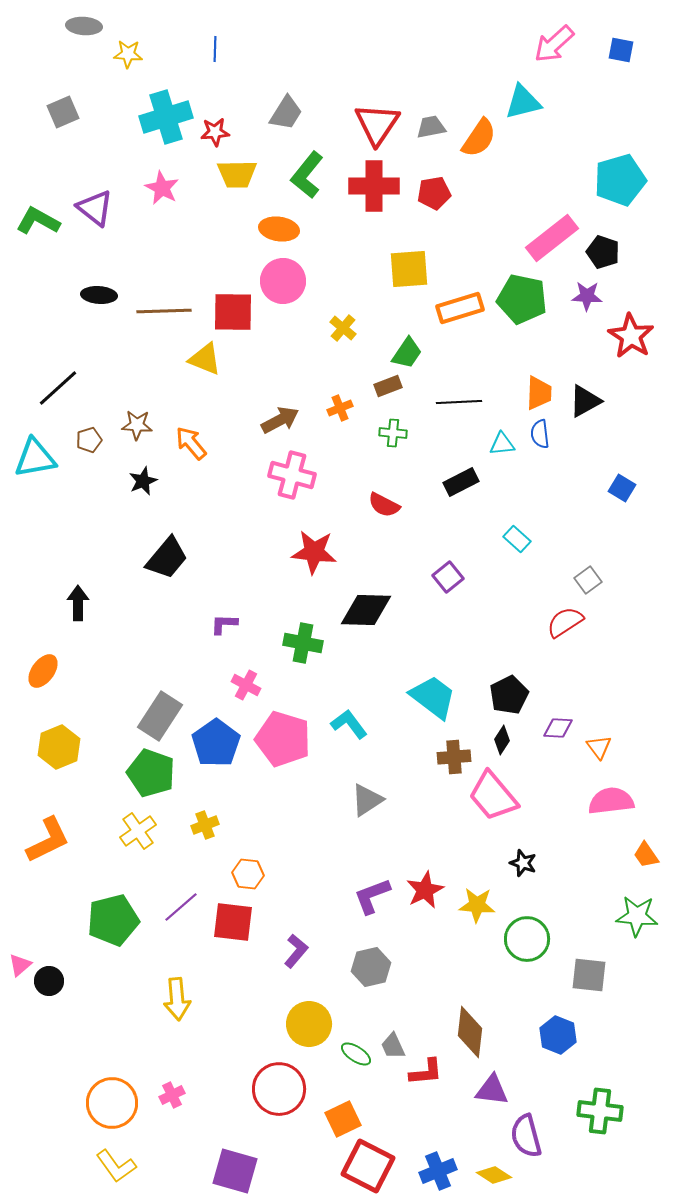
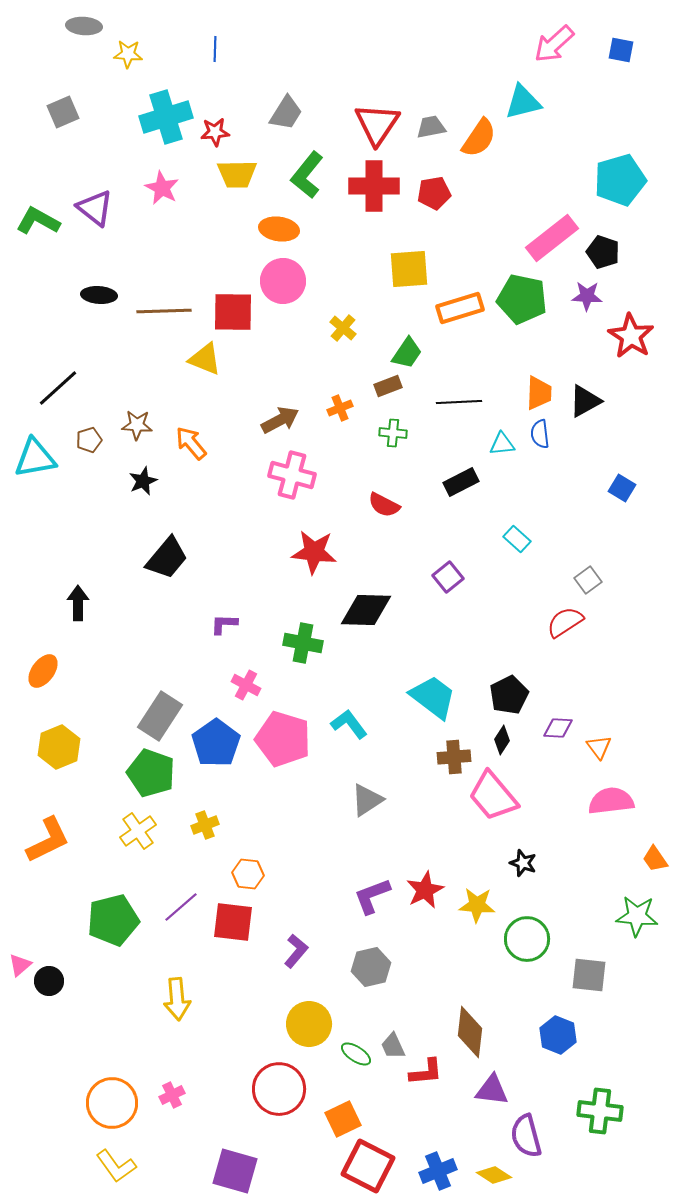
orange trapezoid at (646, 855): moved 9 px right, 4 px down
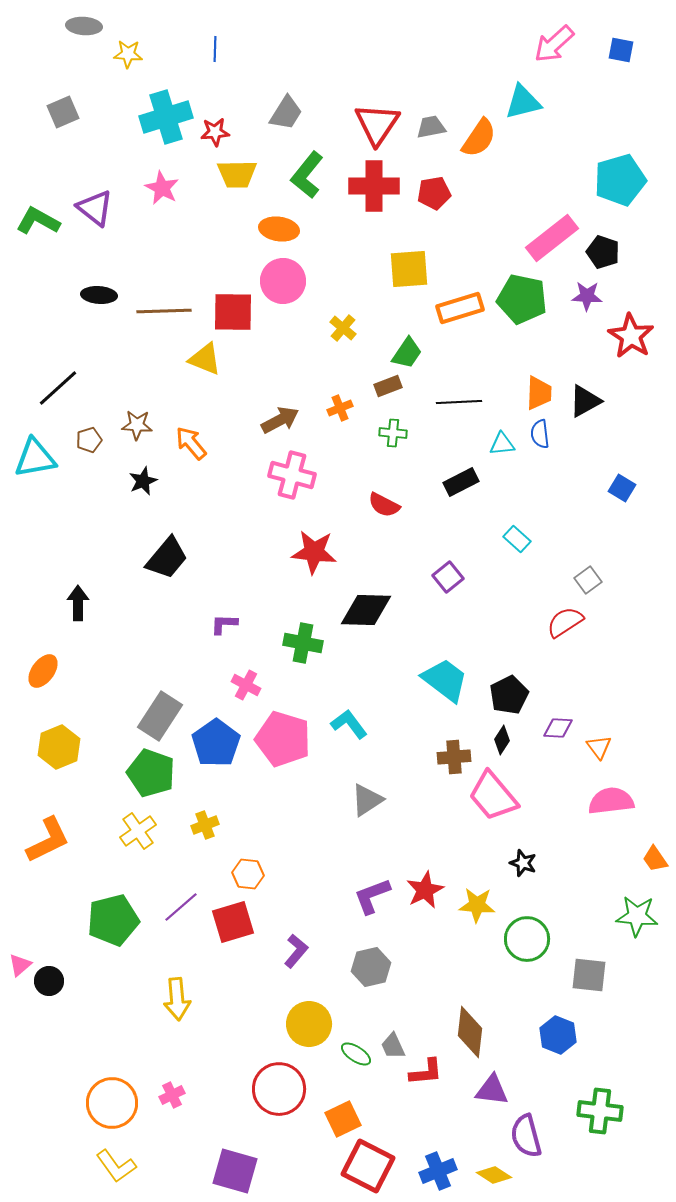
cyan trapezoid at (433, 697): moved 12 px right, 17 px up
red square at (233, 922): rotated 24 degrees counterclockwise
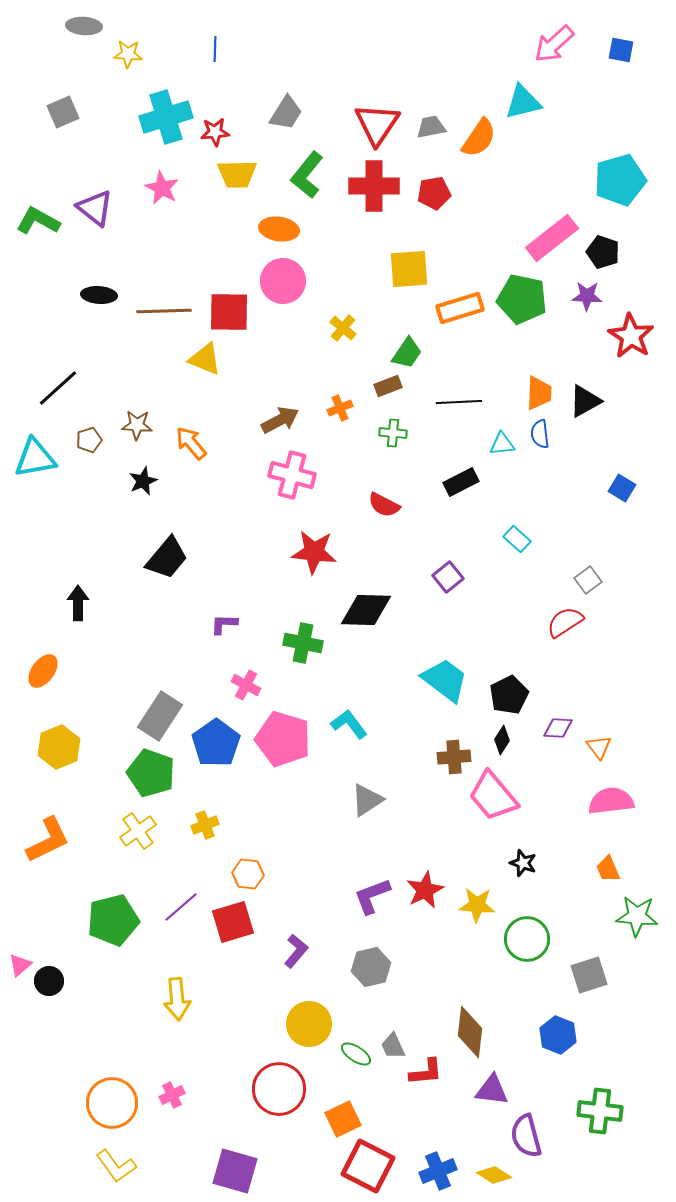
red square at (233, 312): moved 4 px left
orange trapezoid at (655, 859): moved 47 px left, 10 px down; rotated 12 degrees clockwise
gray square at (589, 975): rotated 24 degrees counterclockwise
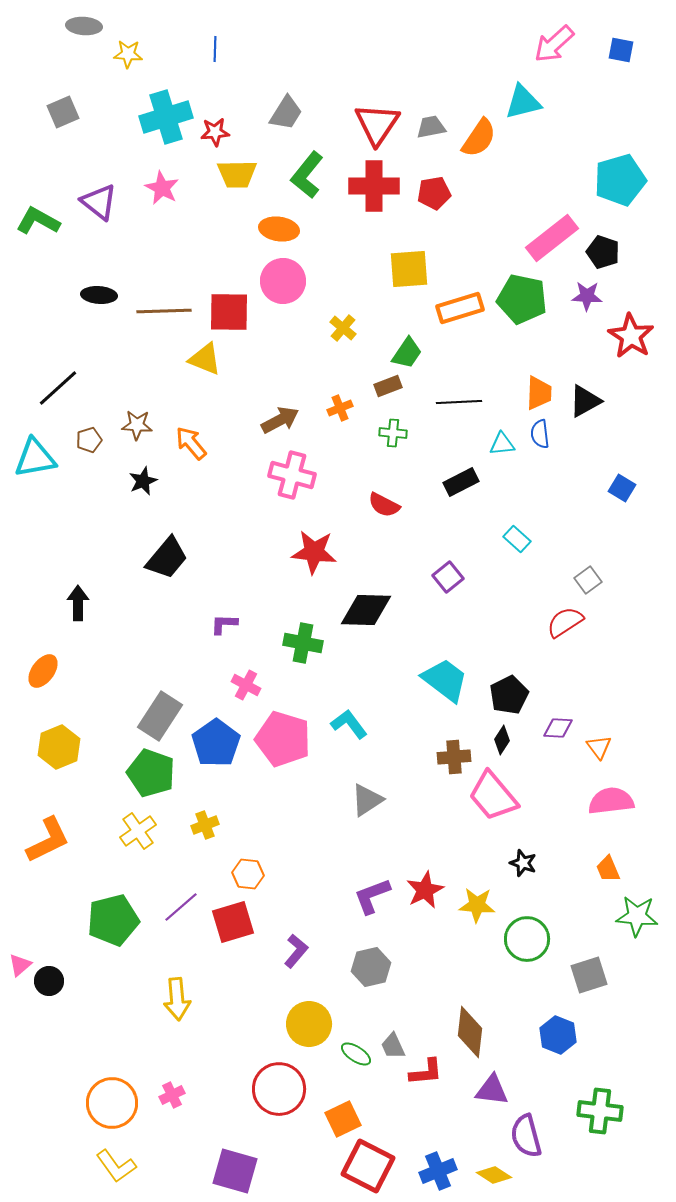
purple triangle at (95, 208): moved 4 px right, 6 px up
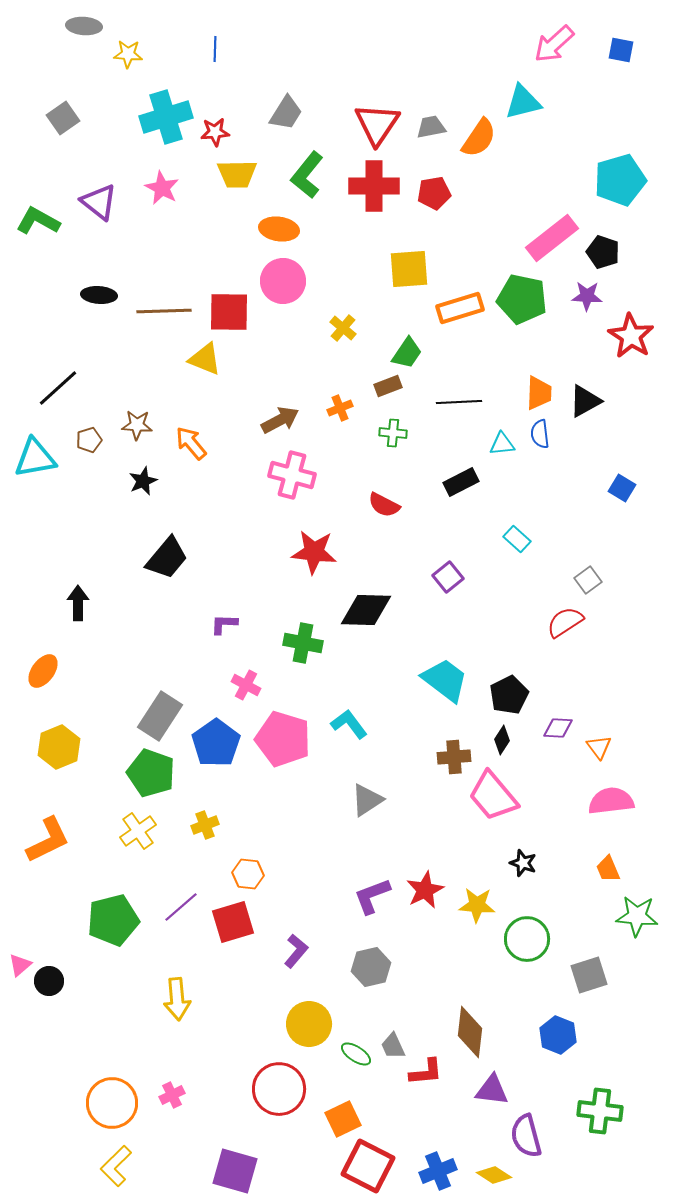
gray square at (63, 112): moved 6 px down; rotated 12 degrees counterclockwise
yellow L-shape at (116, 1166): rotated 81 degrees clockwise
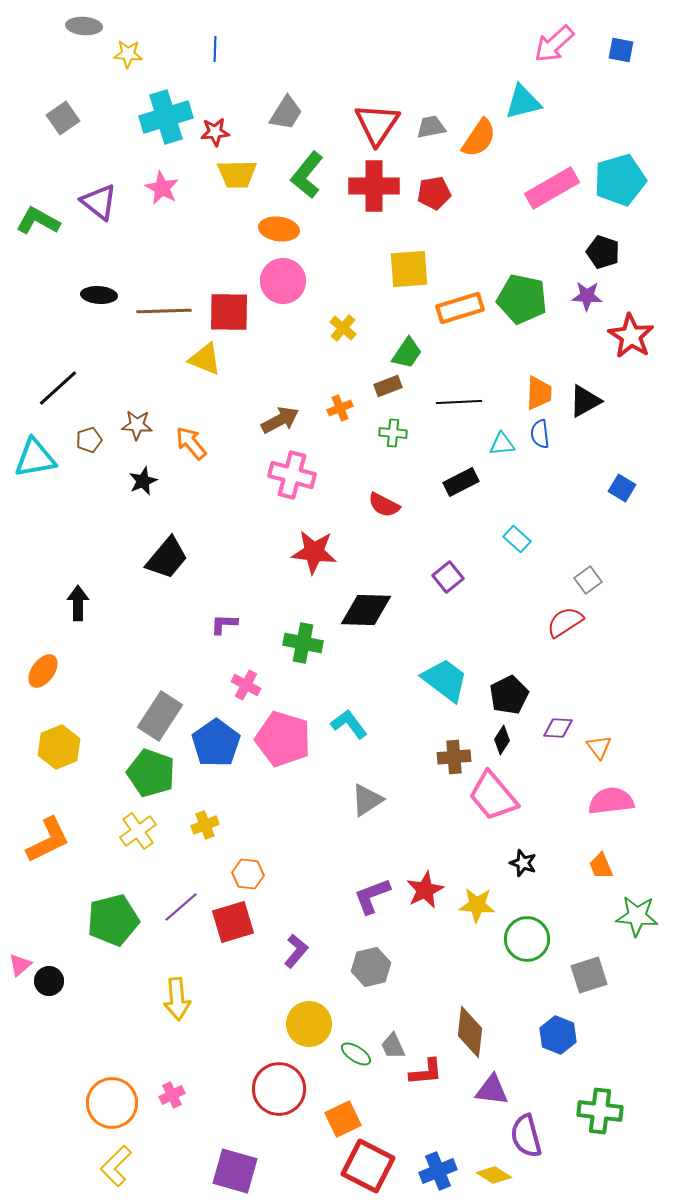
pink rectangle at (552, 238): moved 50 px up; rotated 8 degrees clockwise
orange trapezoid at (608, 869): moved 7 px left, 3 px up
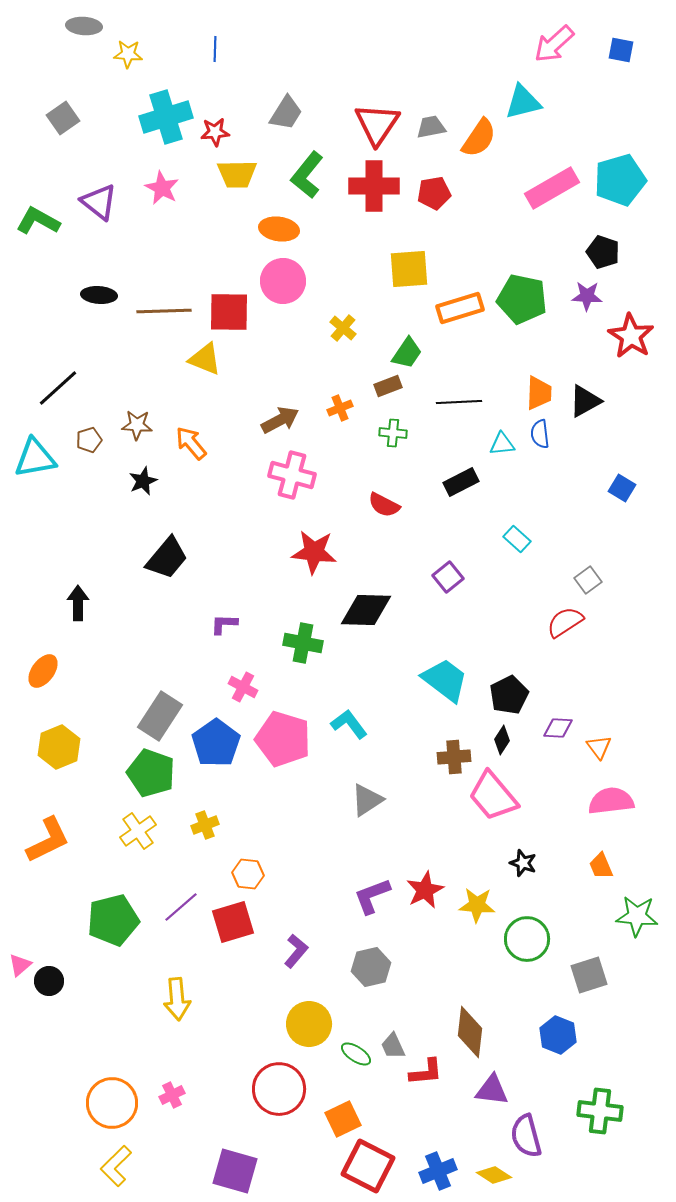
pink cross at (246, 685): moved 3 px left, 2 px down
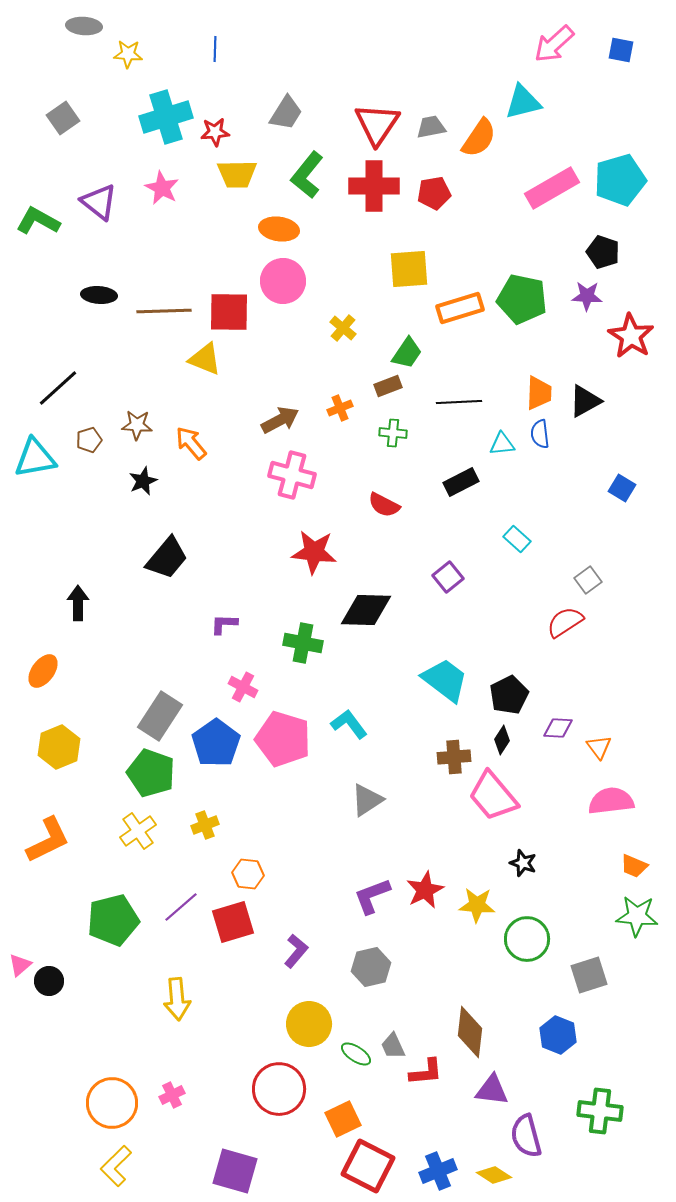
orange trapezoid at (601, 866): moved 33 px right; rotated 44 degrees counterclockwise
